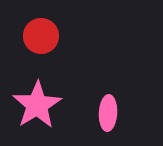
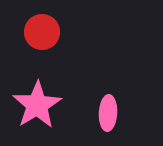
red circle: moved 1 px right, 4 px up
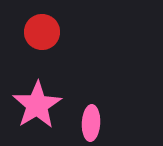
pink ellipse: moved 17 px left, 10 px down
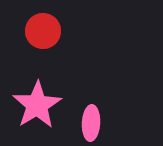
red circle: moved 1 px right, 1 px up
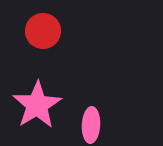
pink ellipse: moved 2 px down
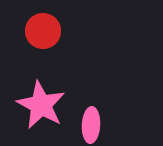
pink star: moved 4 px right; rotated 12 degrees counterclockwise
